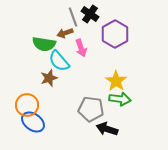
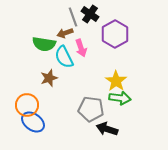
cyan semicircle: moved 5 px right, 4 px up; rotated 15 degrees clockwise
green arrow: moved 1 px up
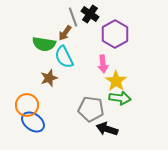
brown arrow: rotated 35 degrees counterclockwise
pink arrow: moved 22 px right, 16 px down; rotated 12 degrees clockwise
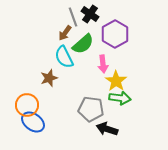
green semicircle: moved 39 px right; rotated 50 degrees counterclockwise
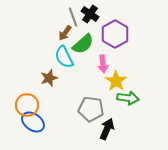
green arrow: moved 8 px right
black arrow: rotated 95 degrees clockwise
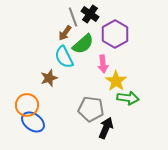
black arrow: moved 1 px left, 1 px up
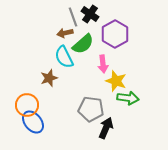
brown arrow: rotated 42 degrees clockwise
yellow star: rotated 15 degrees counterclockwise
blue ellipse: rotated 15 degrees clockwise
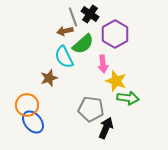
brown arrow: moved 2 px up
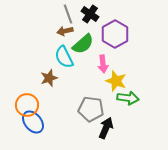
gray line: moved 5 px left, 3 px up
